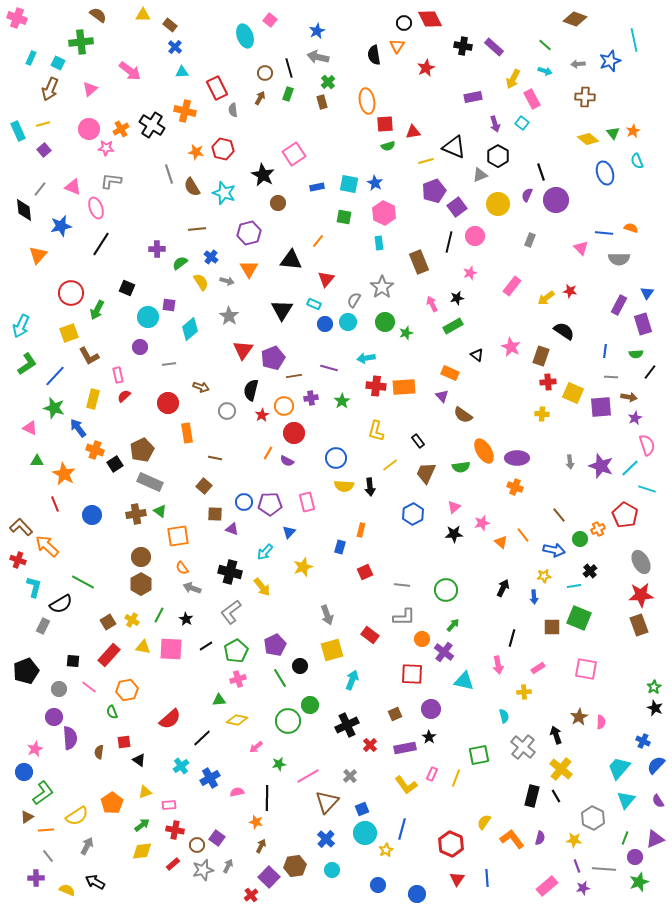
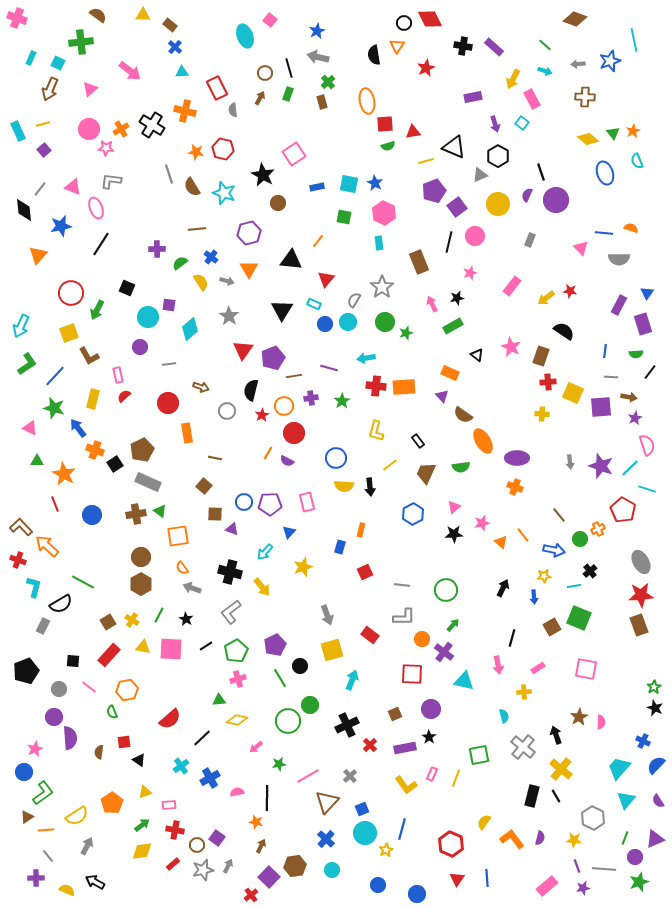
orange ellipse at (484, 451): moved 1 px left, 10 px up
gray rectangle at (150, 482): moved 2 px left
red pentagon at (625, 515): moved 2 px left, 5 px up
brown square at (552, 627): rotated 30 degrees counterclockwise
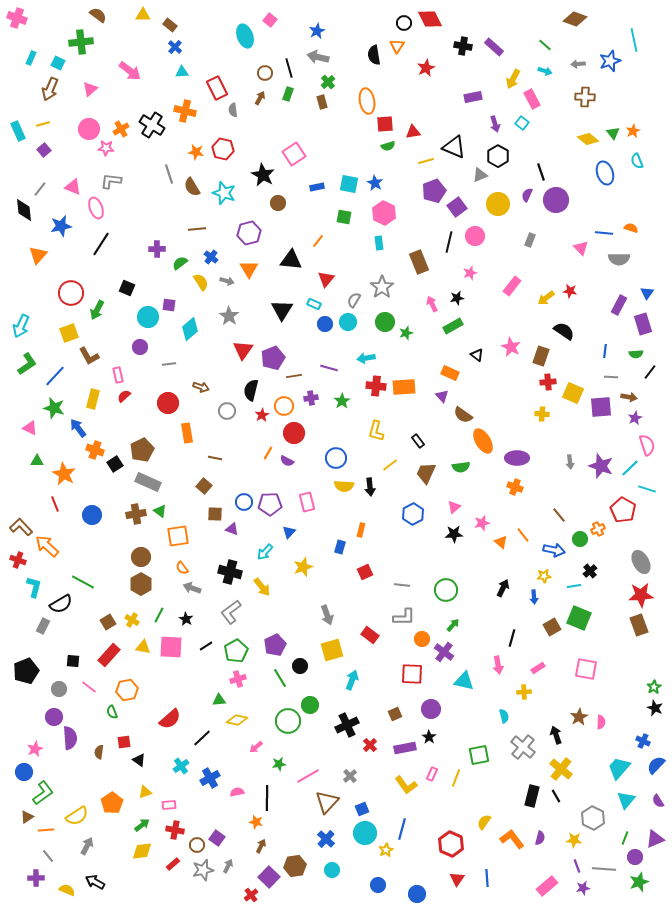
pink square at (171, 649): moved 2 px up
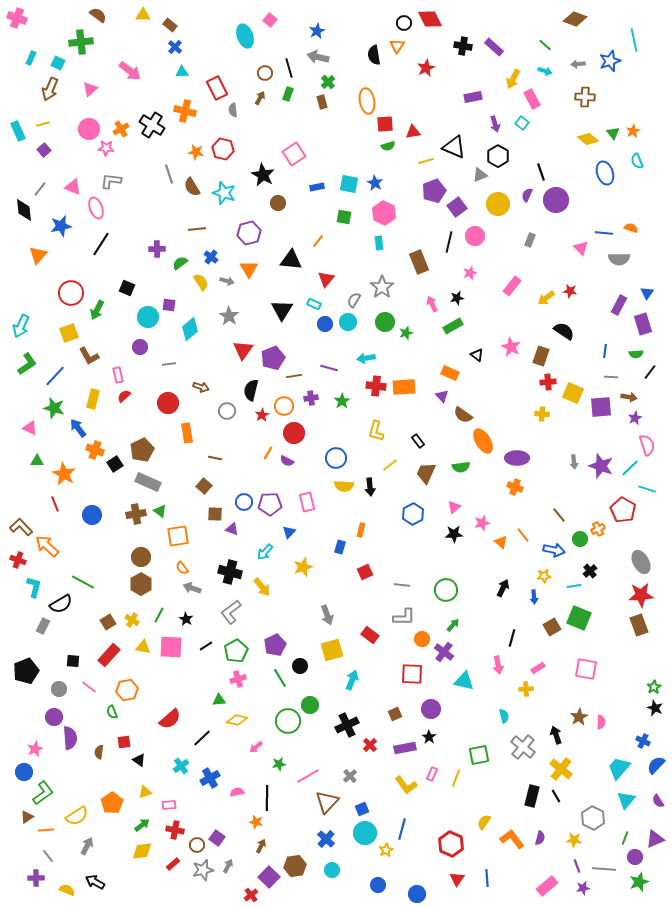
gray arrow at (570, 462): moved 4 px right
yellow cross at (524, 692): moved 2 px right, 3 px up
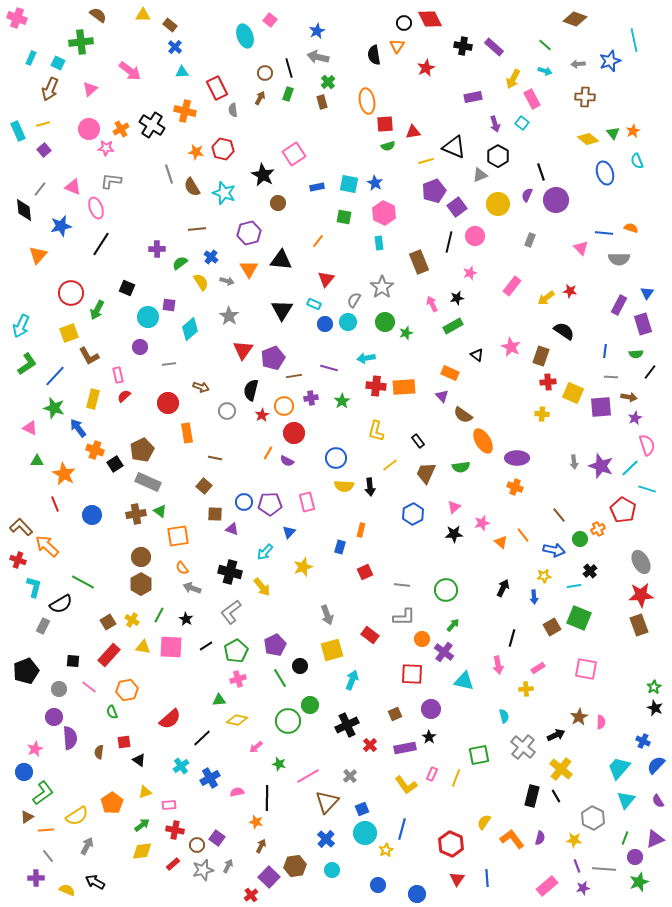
black triangle at (291, 260): moved 10 px left
black arrow at (556, 735): rotated 84 degrees clockwise
green star at (279, 764): rotated 24 degrees clockwise
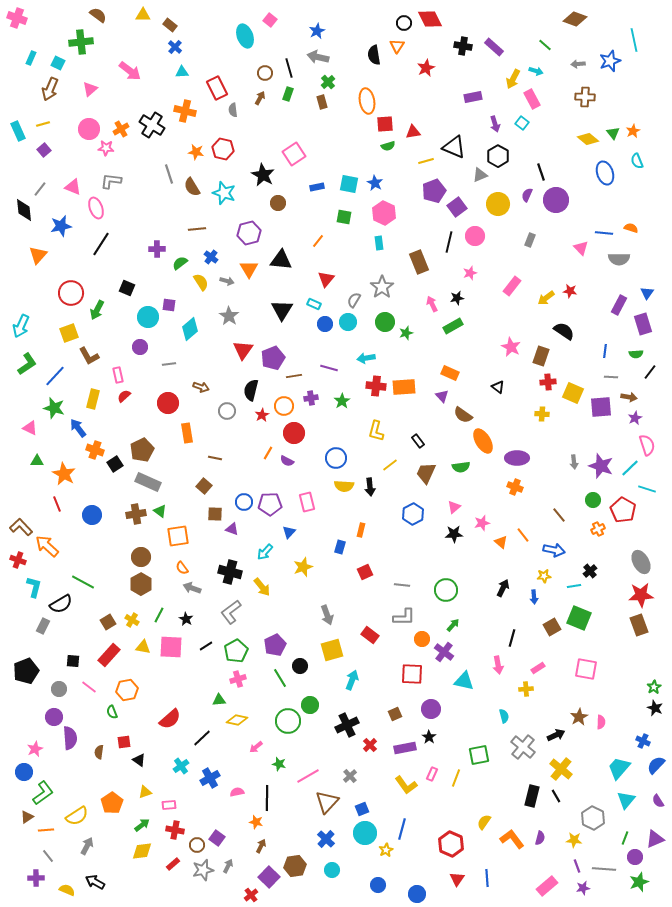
cyan arrow at (545, 71): moved 9 px left
black triangle at (477, 355): moved 21 px right, 32 px down
red line at (55, 504): moved 2 px right
green circle at (580, 539): moved 13 px right, 39 px up
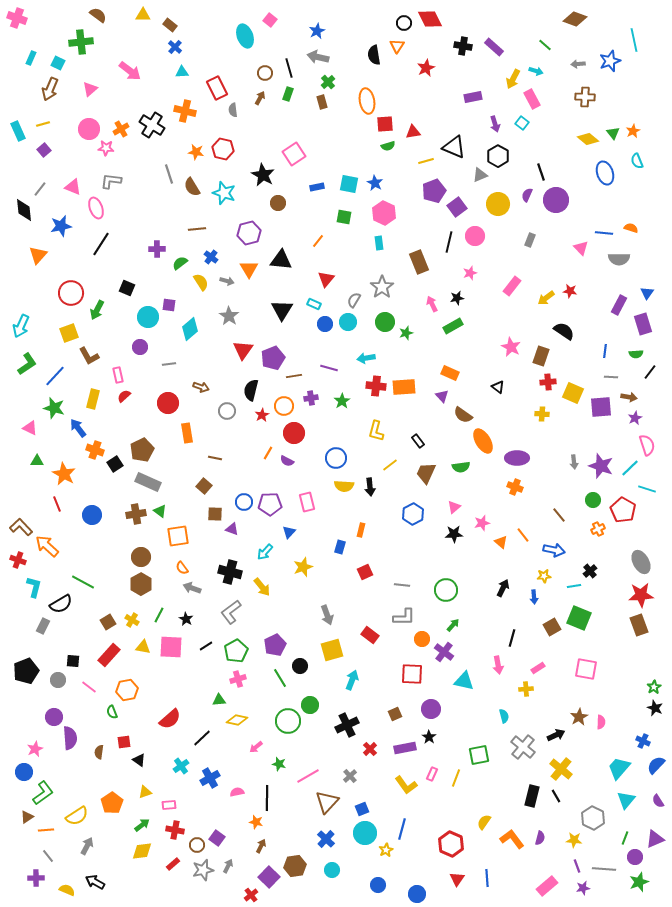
gray circle at (59, 689): moved 1 px left, 9 px up
red cross at (370, 745): moved 4 px down
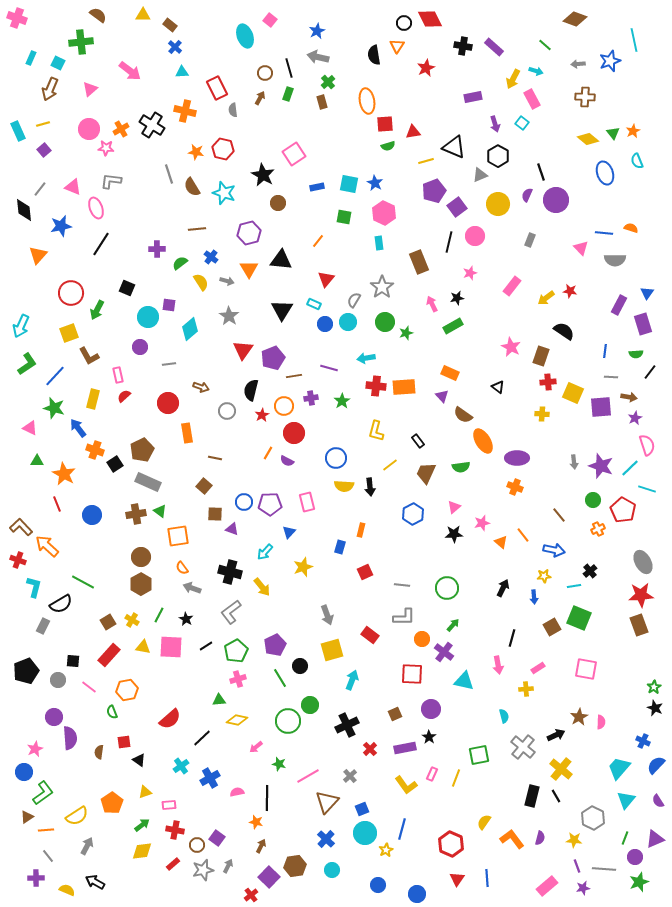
gray semicircle at (619, 259): moved 4 px left, 1 px down
gray ellipse at (641, 562): moved 2 px right
green circle at (446, 590): moved 1 px right, 2 px up
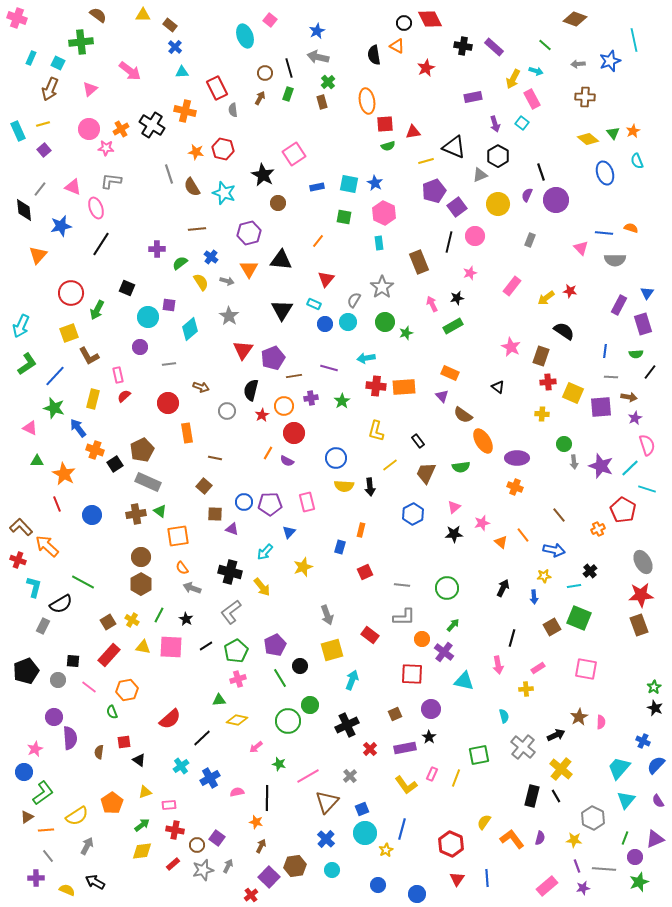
orange triangle at (397, 46): rotated 35 degrees counterclockwise
green circle at (593, 500): moved 29 px left, 56 px up
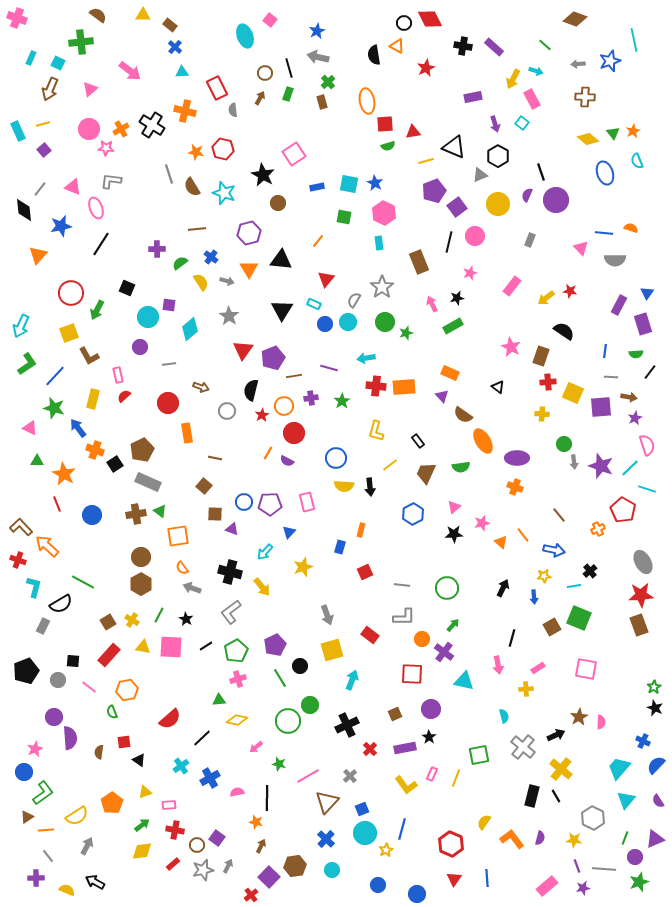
red triangle at (457, 879): moved 3 px left
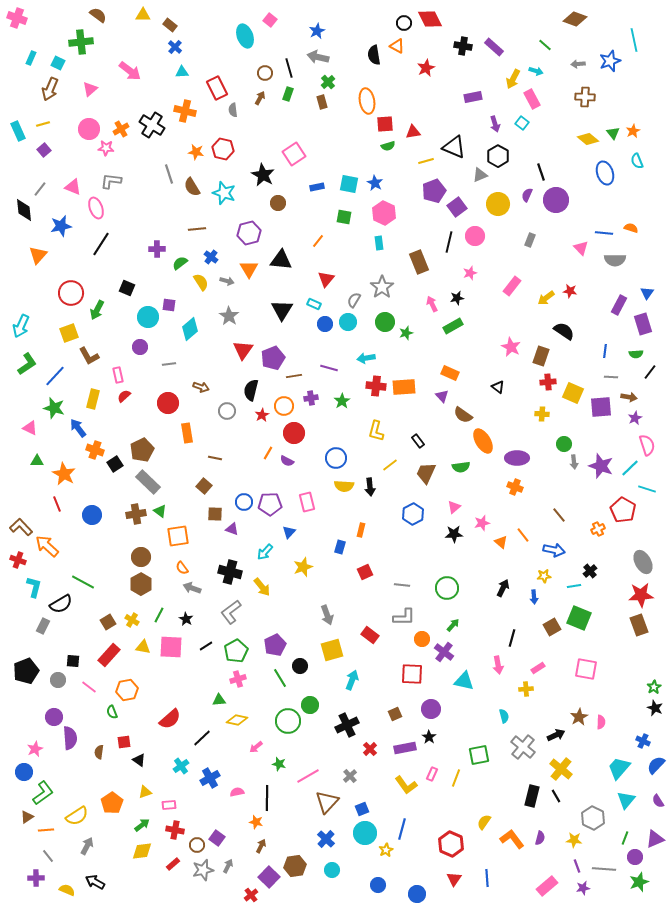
gray rectangle at (148, 482): rotated 20 degrees clockwise
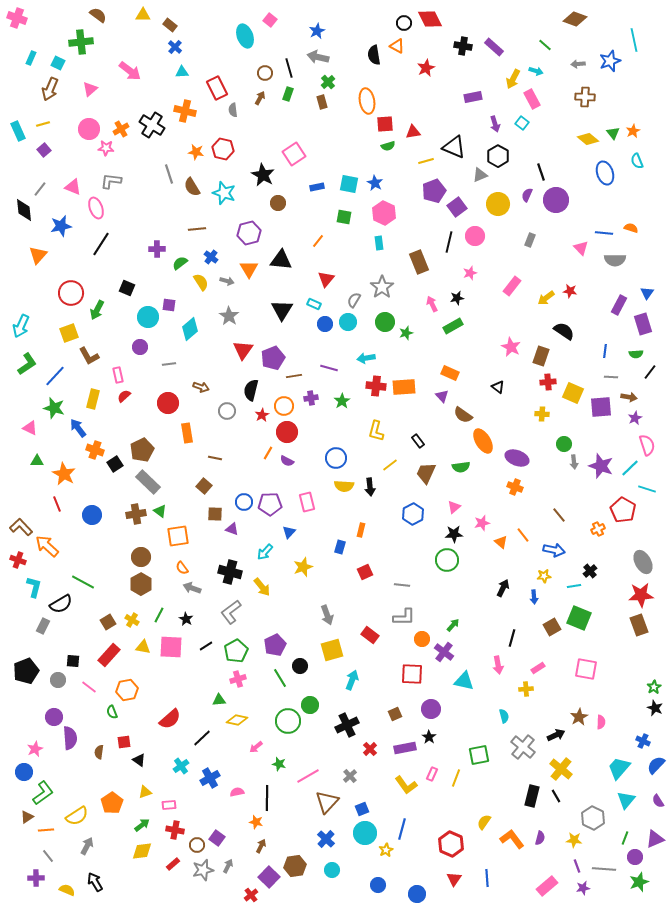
red circle at (294, 433): moved 7 px left, 1 px up
purple ellipse at (517, 458): rotated 20 degrees clockwise
green circle at (447, 588): moved 28 px up
black arrow at (95, 882): rotated 30 degrees clockwise
